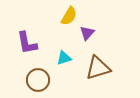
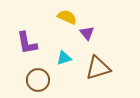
yellow semicircle: moved 2 px left, 1 px down; rotated 96 degrees counterclockwise
purple triangle: rotated 21 degrees counterclockwise
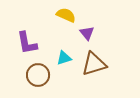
yellow semicircle: moved 1 px left, 2 px up
brown triangle: moved 4 px left, 4 px up
brown circle: moved 5 px up
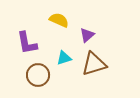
yellow semicircle: moved 7 px left, 5 px down
purple triangle: moved 2 px down; rotated 28 degrees clockwise
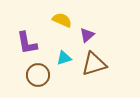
yellow semicircle: moved 3 px right
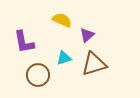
purple L-shape: moved 3 px left, 1 px up
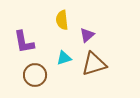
yellow semicircle: rotated 120 degrees counterclockwise
brown circle: moved 3 px left
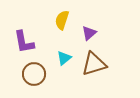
yellow semicircle: rotated 24 degrees clockwise
purple triangle: moved 2 px right, 2 px up
cyan triangle: rotated 21 degrees counterclockwise
brown circle: moved 1 px left, 1 px up
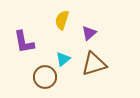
cyan triangle: moved 1 px left, 1 px down
brown circle: moved 11 px right, 3 px down
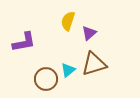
yellow semicircle: moved 6 px right, 1 px down
purple L-shape: rotated 90 degrees counterclockwise
cyan triangle: moved 5 px right, 11 px down
brown circle: moved 1 px right, 2 px down
